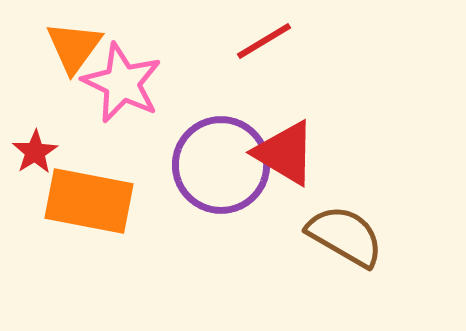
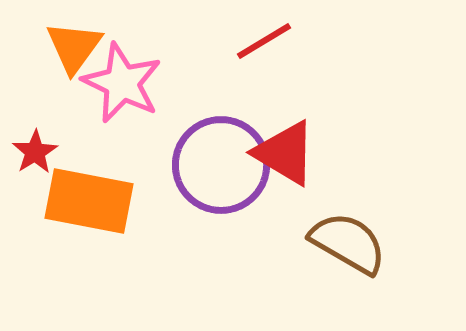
brown semicircle: moved 3 px right, 7 px down
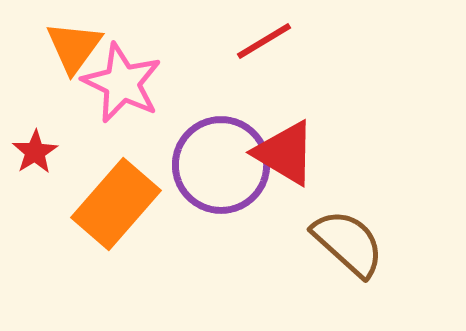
orange rectangle: moved 27 px right, 3 px down; rotated 60 degrees counterclockwise
brown semicircle: rotated 12 degrees clockwise
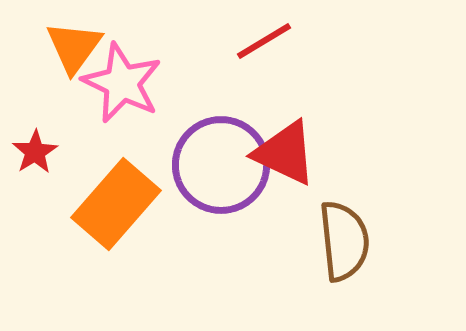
red triangle: rotated 6 degrees counterclockwise
brown semicircle: moved 4 px left, 2 px up; rotated 42 degrees clockwise
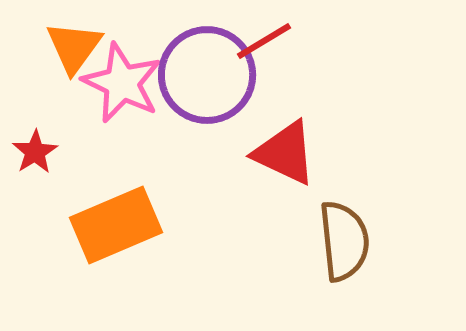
purple circle: moved 14 px left, 90 px up
orange rectangle: moved 21 px down; rotated 26 degrees clockwise
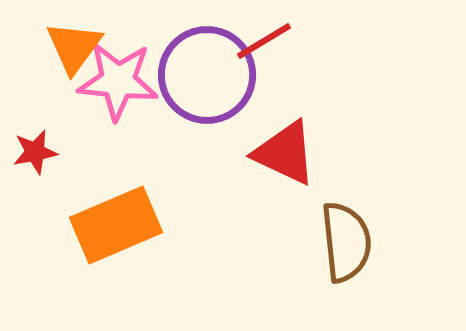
pink star: moved 4 px left, 2 px up; rotated 20 degrees counterclockwise
red star: rotated 21 degrees clockwise
brown semicircle: moved 2 px right, 1 px down
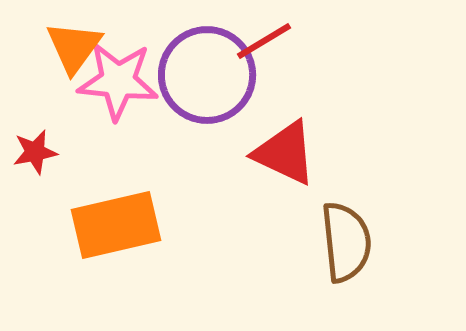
orange rectangle: rotated 10 degrees clockwise
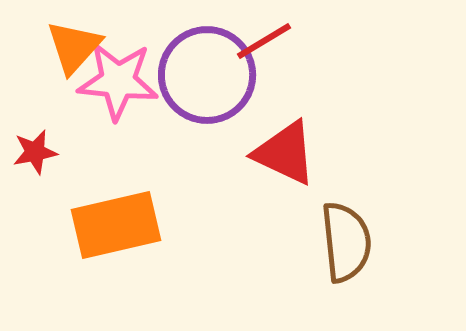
orange triangle: rotated 6 degrees clockwise
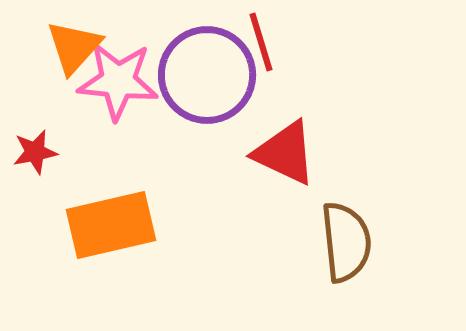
red line: moved 3 px left, 1 px down; rotated 76 degrees counterclockwise
orange rectangle: moved 5 px left
